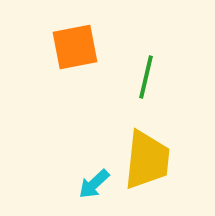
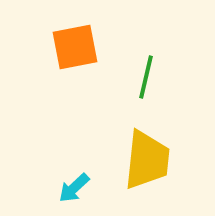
cyan arrow: moved 20 px left, 4 px down
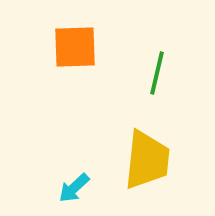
orange square: rotated 9 degrees clockwise
green line: moved 11 px right, 4 px up
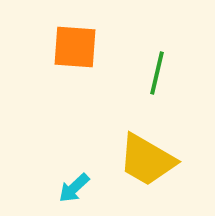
orange square: rotated 6 degrees clockwise
yellow trapezoid: rotated 114 degrees clockwise
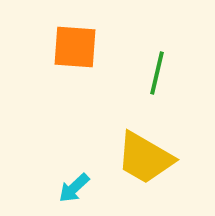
yellow trapezoid: moved 2 px left, 2 px up
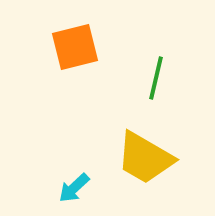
orange square: rotated 18 degrees counterclockwise
green line: moved 1 px left, 5 px down
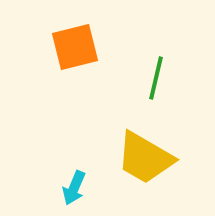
cyan arrow: rotated 24 degrees counterclockwise
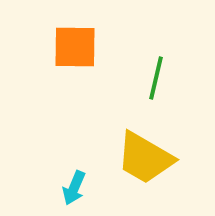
orange square: rotated 15 degrees clockwise
